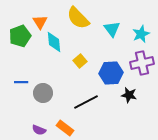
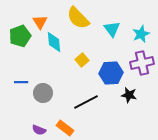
yellow square: moved 2 px right, 1 px up
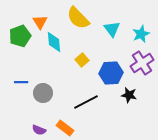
purple cross: rotated 20 degrees counterclockwise
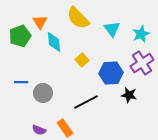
orange rectangle: rotated 18 degrees clockwise
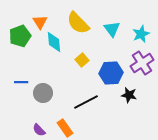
yellow semicircle: moved 5 px down
purple semicircle: rotated 24 degrees clockwise
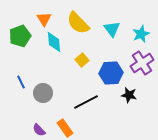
orange triangle: moved 4 px right, 3 px up
blue line: rotated 64 degrees clockwise
